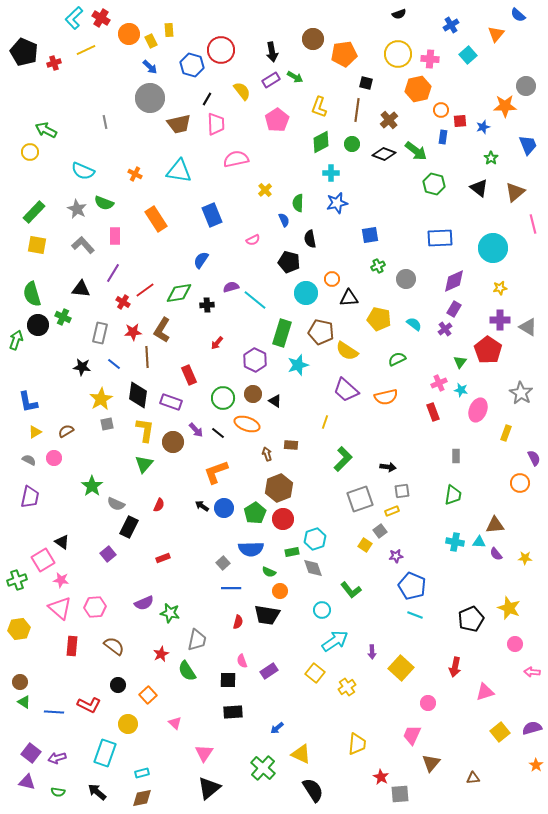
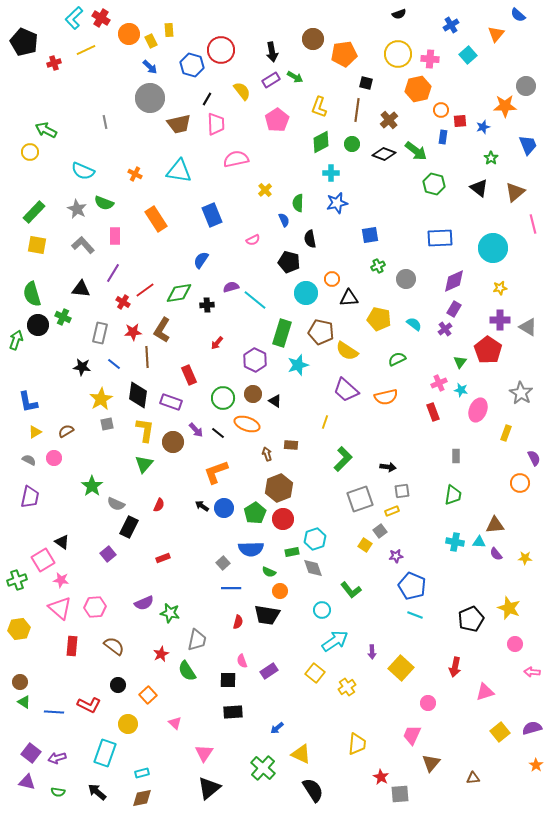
black pentagon at (24, 52): moved 10 px up
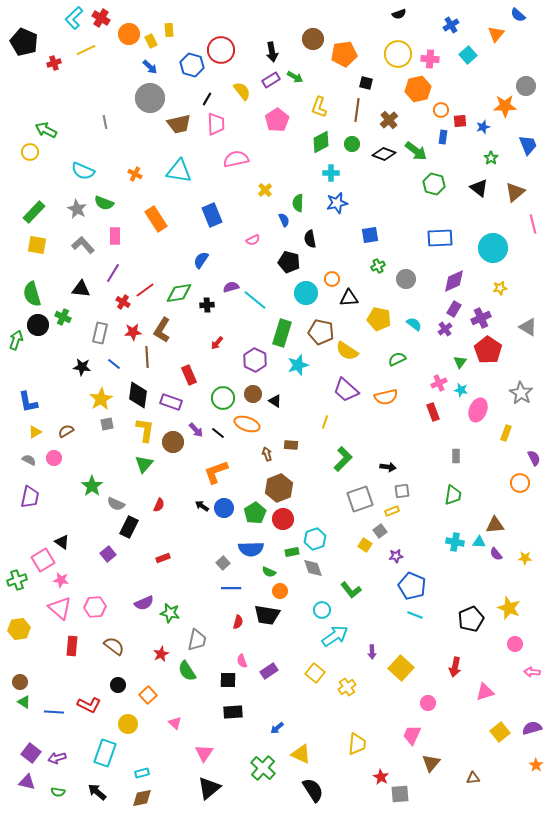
purple cross at (500, 320): moved 19 px left, 2 px up; rotated 24 degrees counterclockwise
cyan arrow at (335, 641): moved 5 px up
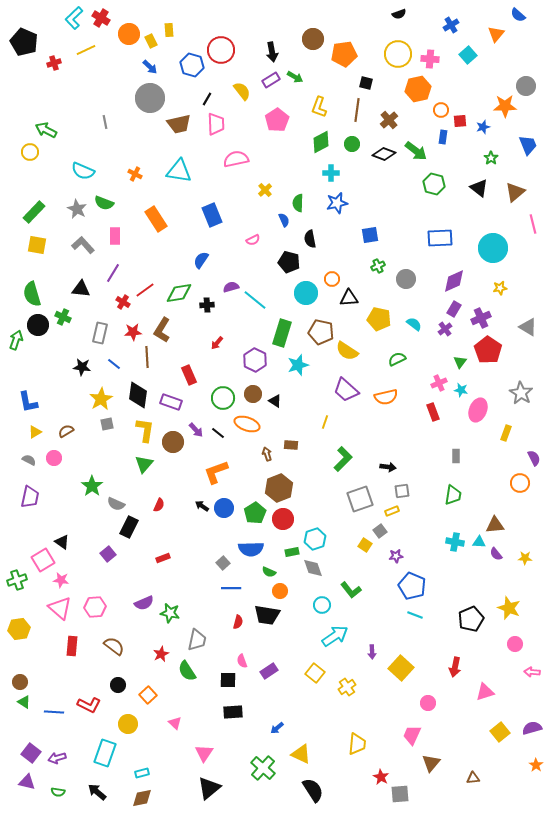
cyan circle at (322, 610): moved 5 px up
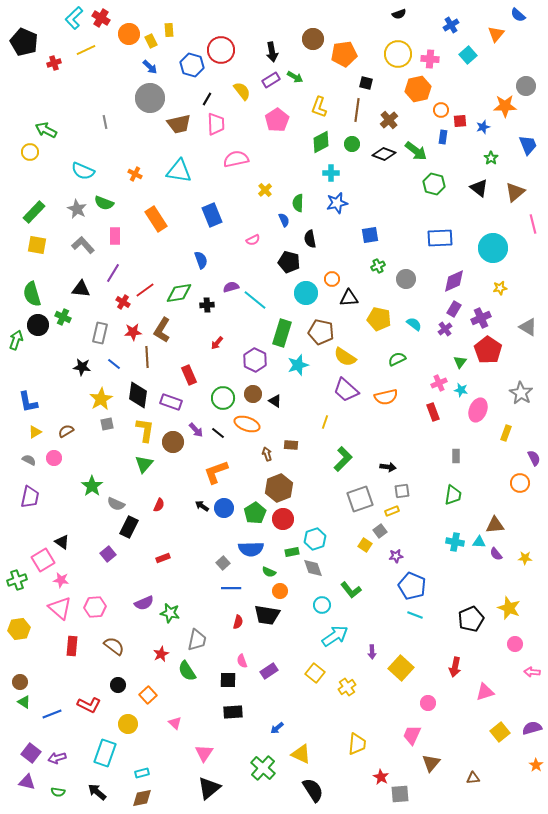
blue semicircle at (201, 260): rotated 126 degrees clockwise
yellow semicircle at (347, 351): moved 2 px left, 6 px down
blue line at (54, 712): moved 2 px left, 2 px down; rotated 24 degrees counterclockwise
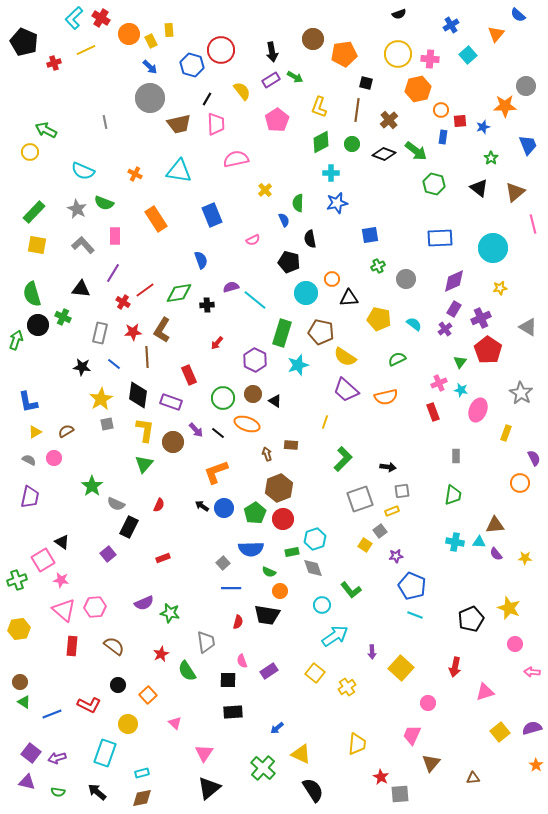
pink triangle at (60, 608): moved 4 px right, 2 px down
gray trapezoid at (197, 640): moved 9 px right, 2 px down; rotated 20 degrees counterclockwise
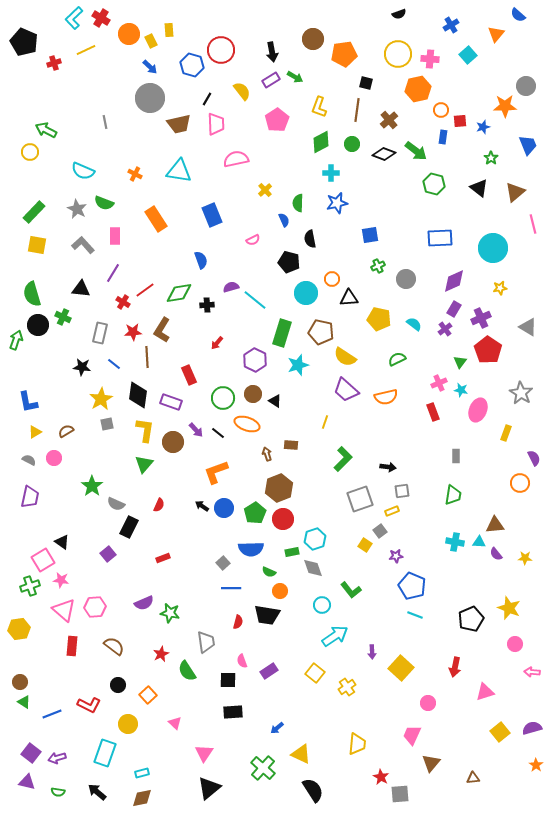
green cross at (17, 580): moved 13 px right, 6 px down
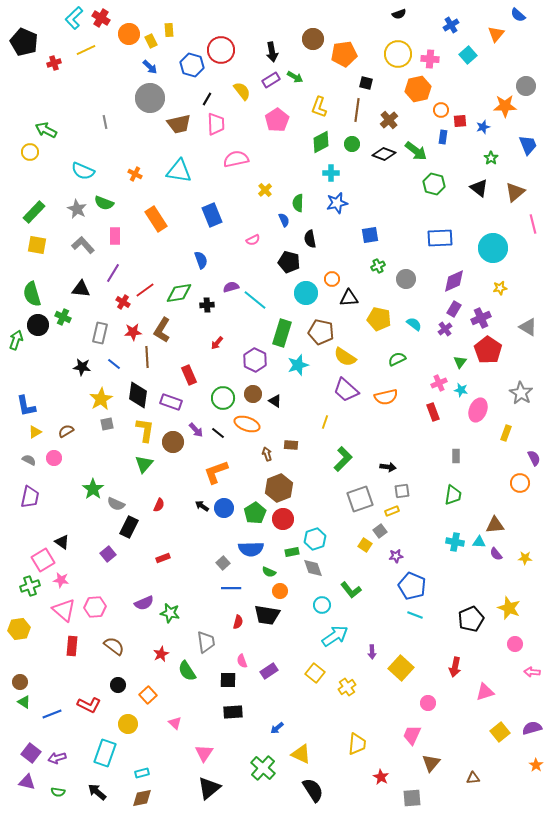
blue L-shape at (28, 402): moved 2 px left, 4 px down
green star at (92, 486): moved 1 px right, 3 px down
gray square at (400, 794): moved 12 px right, 4 px down
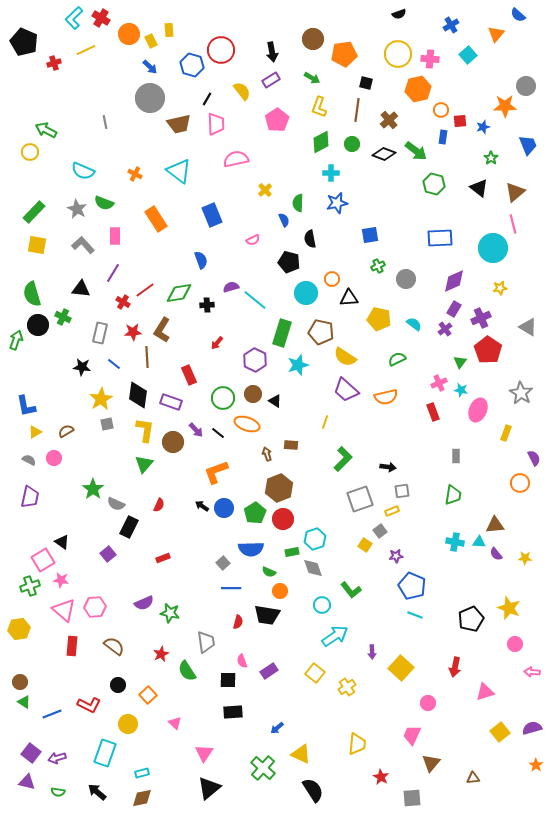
green arrow at (295, 77): moved 17 px right, 1 px down
cyan triangle at (179, 171): rotated 28 degrees clockwise
pink line at (533, 224): moved 20 px left
